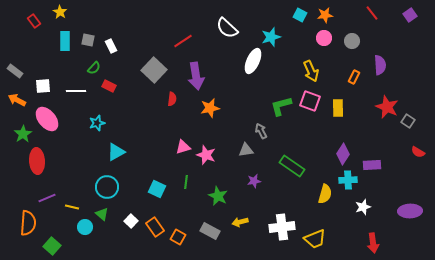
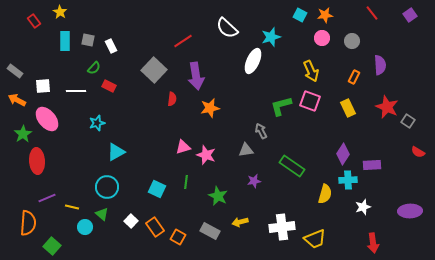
pink circle at (324, 38): moved 2 px left
yellow rectangle at (338, 108): moved 10 px right; rotated 24 degrees counterclockwise
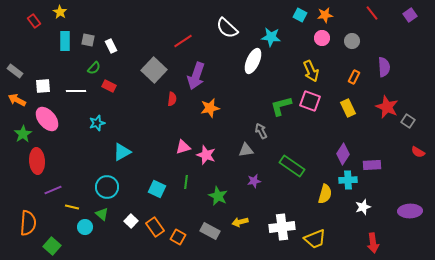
cyan star at (271, 37): rotated 24 degrees clockwise
purple semicircle at (380, 65): moved 4 px right, 2 px down
purple arrow at (196, 76): rotated 28 degrees clockwise
cyan triangle at (116, 152): moved 6 px right
purple line at (47, 198): moved 6 px right, 8 px up
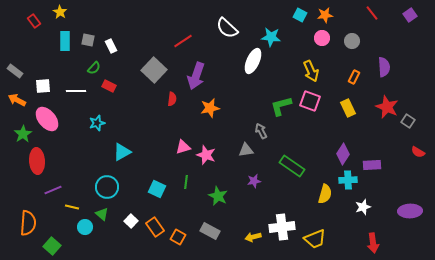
yellow arrow at (240, 222): moved 13 px right, 15 px down
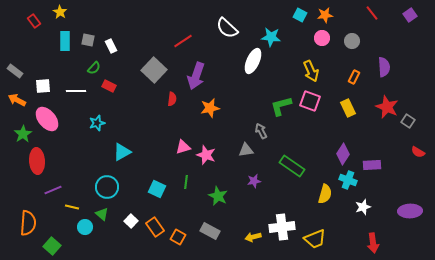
cyan cross at (348, 180): rotated 24 degrees clockwise
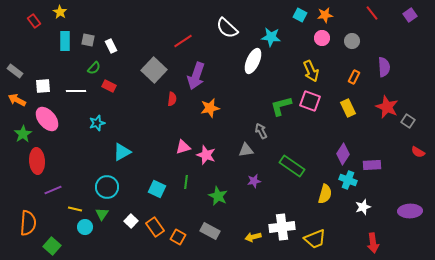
yellow line at (72, 207): moved 3 px right, 2 px down
green triangle at (102, 214): rotated 24 degrees clockwise
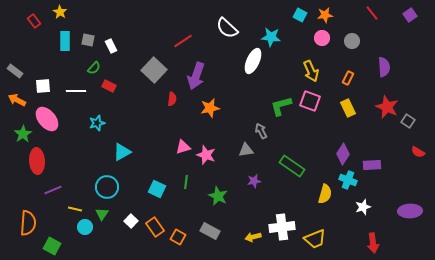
orange rectangle at (354, 77): moved 6 px left, 1 px down
green square at (52, 246): rotated 12 degrees counterclockwise
